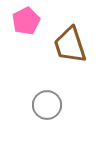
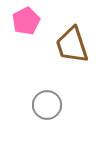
brown trapezoid: moved 2 px right
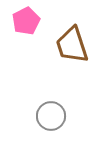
gray circle: moved 4 px right, 11 px down
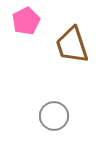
gray circle: moved 3 px right
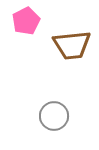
brown trapezoid: rotated 78 degrees counterclockwise
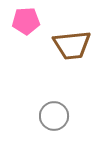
pink pentagon: rotated 24 degrees clockwise
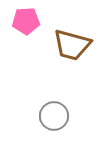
brown trapezoid: rotated 21 degrees clockwise
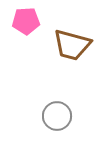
gray circle: moved 3 px right
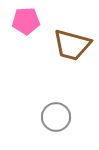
gray circle: moved 1 px left, 1 px down
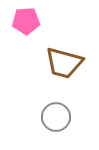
brown trapezoid: moved 8 px left, 18 px down
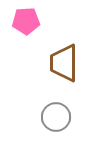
brown trapezoid: rotated 75 degrees clockwise
